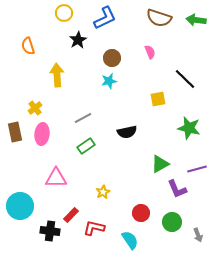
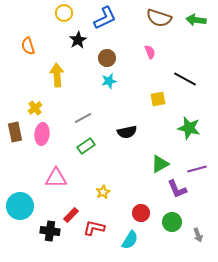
brown circle: moved 5 px left
black line: rotated 15 degrees counterclockwise
cyan semicircle: rotated 66 degrees clockwise
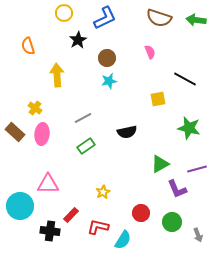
yellow cross: rotated 16 degrees counterclockwise
brown rectangle: rotated 36 degrees counterclockwise
pink triangle: moved 8 px left, 6 px down
red L-shape: moved 4 px right, 1 px up
cyan semicircle: moved 7 px left
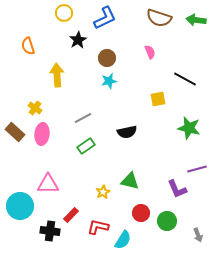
green triangle: moved 30 px left, 17 px down; rotated 42 degrees clockwise
green circle: moved 5 px left, 1 px up
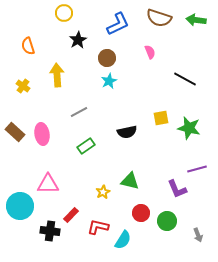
blue L-shape: moved 13 px right, 6 px down
cyan star: rotated 14 degrees counterclockwise
yellow square: moved 3 px right, 19 px down
yellow cross: moved 12 px left, 22 px up
gray line: moved 4 px left, 6 px up
pink ellipse: rotated 15 degrees counterclockwise
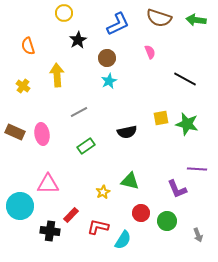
green star: moved 2 px left, 4 px up
brown rectangle: rotated 18 degrees counterclockwise
purple line: rotated 18 degrees clockwise
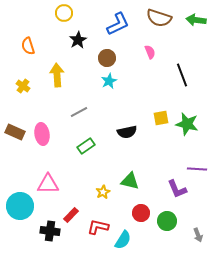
black line: moved 3 px left, 4 px up; rotated 40 degrees clockwise
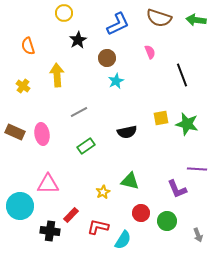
cyan star: moved 7 px right
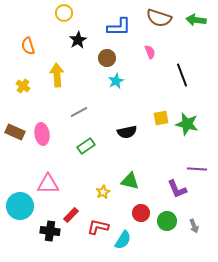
blue L-shape: moved 1 px right, 3 px down; rotated 25 degrees clockwise
gray arrow: moved 4 px left, 9 px up
